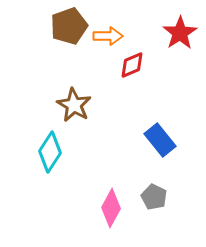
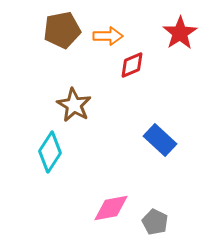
brown pentagon: moved 7 px left, 4 px down; rotated 9 degrees clockwise
blue rectangle: rotated 8 degrees counterclockwise
gray pentagon: moved 1 px right, 25 px down
pink diamond: rotated 51 degrees clockwise
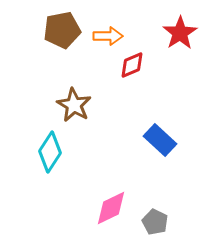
pink diamond: rotated 15 degrees counterclockwise
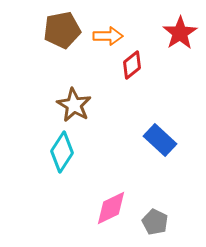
red diamond: rotated 16 degrees counterclockwise
cyan diamond: moved 12 px right
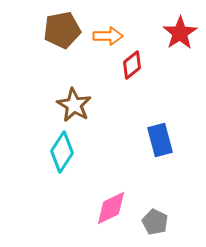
blue rectangle: rotated 32 degrees clockwise
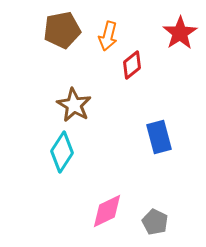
orange arrow: rotated 104 degrees clockwise
blue rectangle: moved 1 px left, 3 px up
pink diamond: moved 4 px left, 3 px down
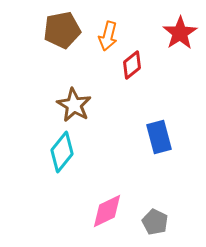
cyan diamond: rotated 6 degrees clockwise
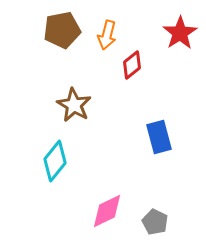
orange arrow: moved 1 px left, 1 px up
cyan diamond: moved 7 px left, 9 px down
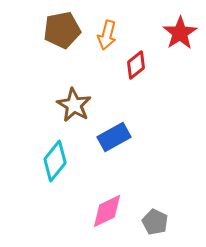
red diamond: moved 4 px right
blue rectangle: moved 45 px left; rotated 76 degrees clockwise
